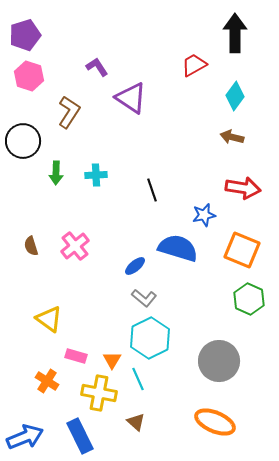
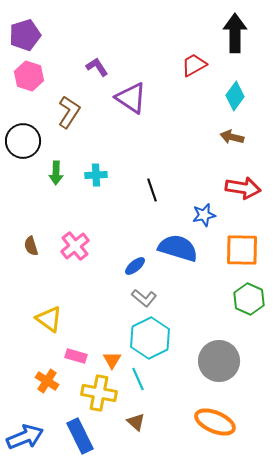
orange square: rotated 21 degrees counterclockwise
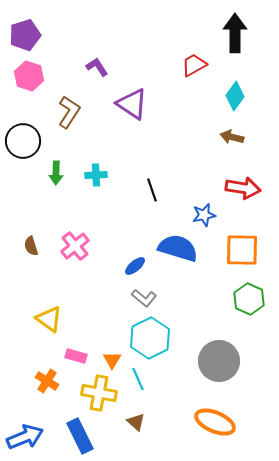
purple triangle: moved 1 px right, 6 px down
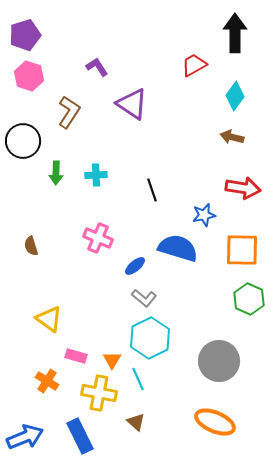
pink cross: moved 23 px right, 8 px up; rotated 28 degrees counterclockwise
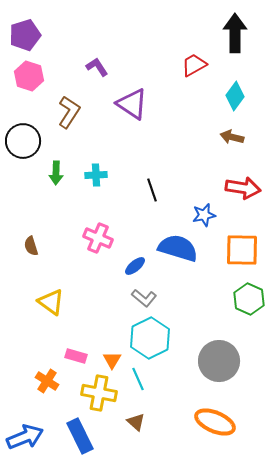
yellow triangle: moved 2 px right, 17 px up
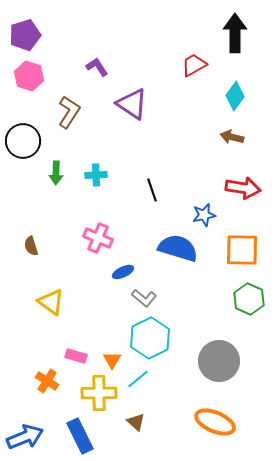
blue ellipse: moved 12 px left, 6 px down; rotated 15 degrees clockwise
cyan line: rotated 75 degrees clockwise
yellow cross: rotated 12 degrees counterclockwise
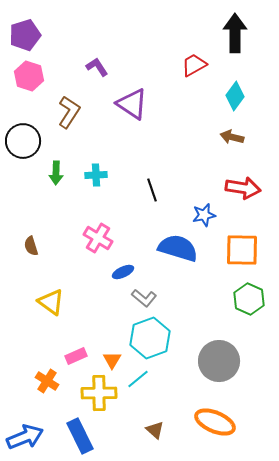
pink cross: rotated 8 degrees clockwise
cyan hexagon: rotated 6 degrees clockwise
pink rectangle: rotated 40 degrees counterclockwise
brown triangle: moved 19 px right, 8 px down
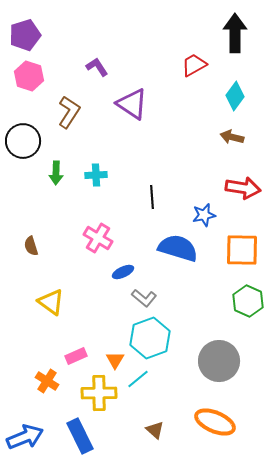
black line: moved 7 px down; rotated 15 degrees clockwise
green hexagon: moved 1 px left, 2 px down
orange triangle: moved 3 px right
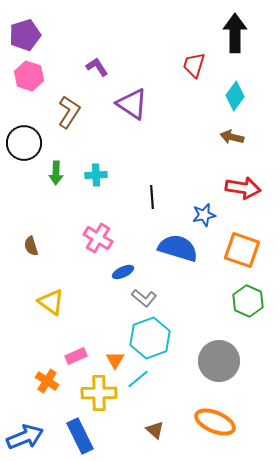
red trapezoid: rotated 44 degrees counterclockwise
black circle: moved 1 px right, 2 px down
orange square: rotated 18 degrees clockwise
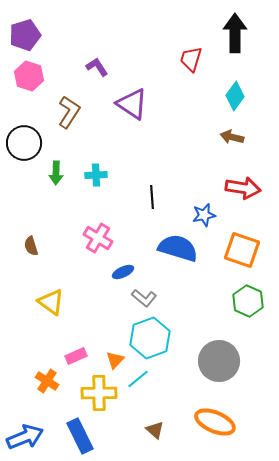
red trapezoid: moved 3 px left, 6 px up
orange triangle: rotated 12 degrees clockwise
